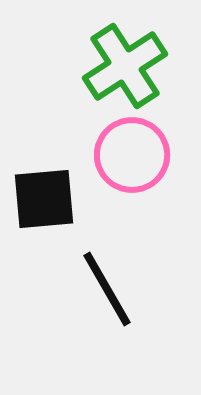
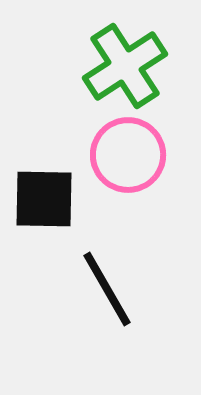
pink circle: moved 4 px left
black square: rotated 6 degrees clockwise
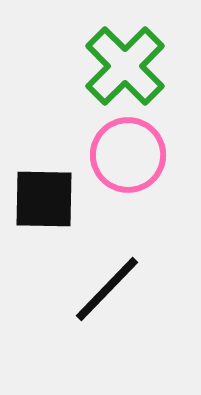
green cross: rotated 12 degrees counterclockwise
black line: rotated 74 degrees clockwise
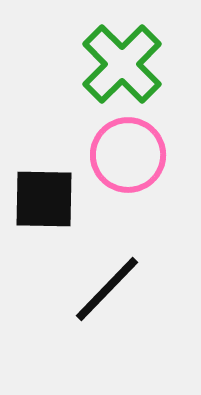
green cross: moved 3 px left, 2 px up
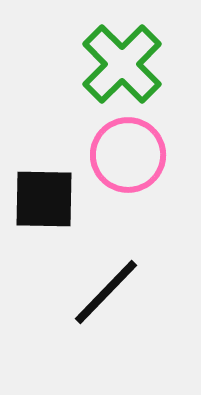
black line: moved 1 px left, 3 px down
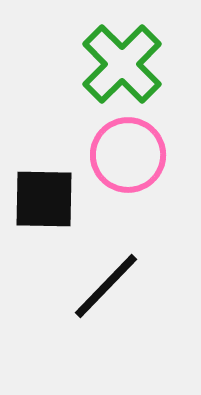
black line: moved 6 px up
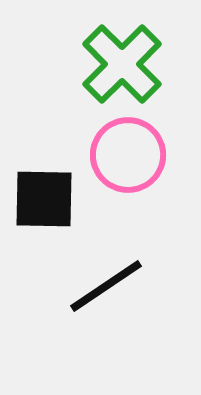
black line: rotated 12 degrees clockwise
